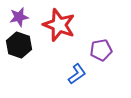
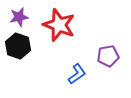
black hexagon: moved 1 px left, 1 px down
purple pentagon: moved 7 px right, 6 px down
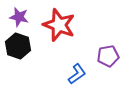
purple star: rotated 24 degrees clockwise
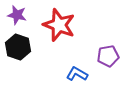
purple star: moved 2 px left, 2 px up
black hexagon: moved 1 px down
blue L-shape: rotated 115 degrees counterclockwise
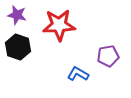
red star: rotated 24 degrees counterclockwise
blue L-shape: moved 1 px right
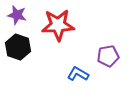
red star: moved 1 px left
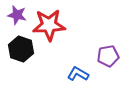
red star: moved 9 px left
black hexagon: moved 3 px right, 2 px down
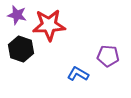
purple pentagon: rotated 15 degrees clockwise
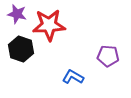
purple star: moved 1 px up
blue L-shape: moved 5 px left, 3 px down
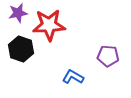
purple star: moved 1 px right, 1 px up; rotated 24 degrees counterclockwise
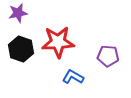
red star: moved 9 px right, 17 px down
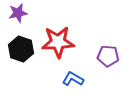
blue L-shape: moved 2 px down
